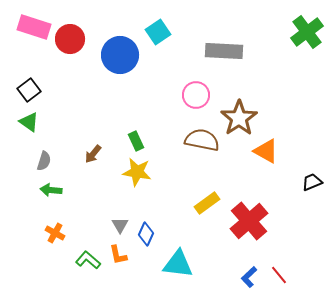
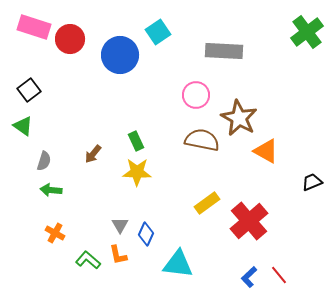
brown star: rotated 9 degrees counterclockwise
green triangle: moved 6 px left, 4 px down
yellow star: rotated 8 degrees counterclockwise
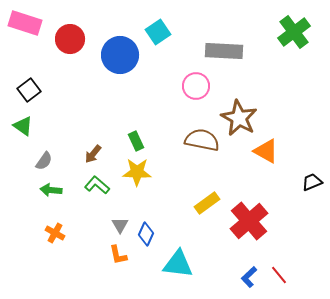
pink rectangle: moved 9 px left, 4 px up
green cross: moved 13 px left
pink circle: moved 9 px up
gray semicircle: rotated 18 degrees clockwise
green L-shape: moved 9 px right, 75 px up
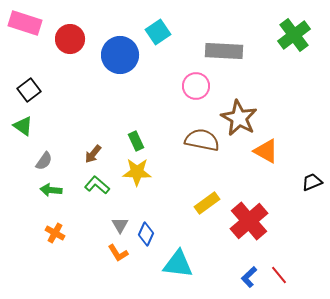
green cross: moved 3 px down
orange L-shape: moved 2 px up; rotated 20 degrees counterclockwise
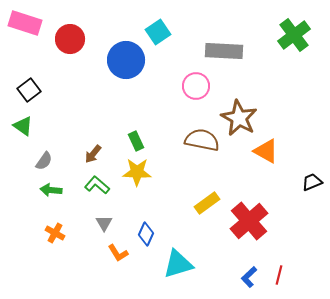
blue circle: moved 6 px right, 5 px down
gray triangle: moved 16 px left, 2 px up
cyan triangle: rotated 24 degrees counterclockwise
red line: rotated 54 degrees clockwise
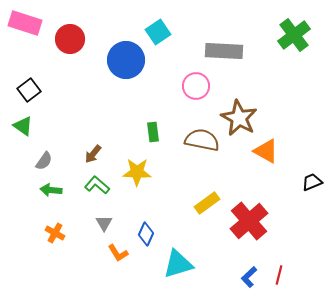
green rectangle: moved 17 px right, 9 px up; rotated 18 degrees clockwise
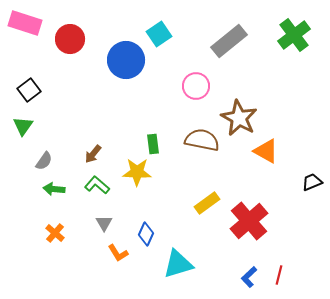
cyan square: moved 1 px right, 2 px down
gray rectangle: moved 5 px right, 10 px up; rotated 42 degrees counterclockwise
green triangle: rotated 30 degrees clockwise
green rectangle: moved 12 px down
green arrow: moved 3 px right, 1 px up
orange cross: rotated 12 degrees clockwise
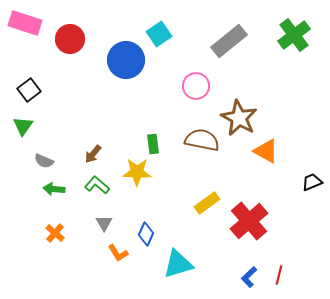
gray semicircle: rotated 78 degrees clockwise
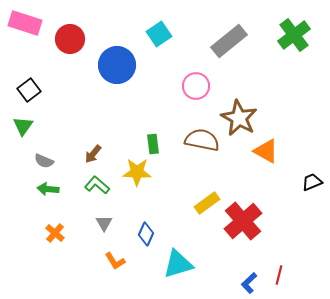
blue circle: moved 9 px left, 5 px down
green arrow: moved 6 px left
red cross: moved 6 px left
orange L-shape: moved 3 px left, 8 px down
blue L-shape: moved 6 px down
